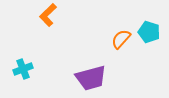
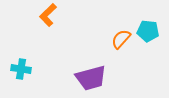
cyan pentagon: moved 1 px left, 1 px up; rotated 10 degrees counterclockwise
cyan cross: moved 2 px left; rotated 30 degrees clockwise
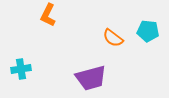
orange L-shape: rotated 20 degrees counterclockwise
orange semicircle: moved 8 px left, 1 px up; rotated 95 degrees counterclockwise
cyan cross: rotated 18 degrees counterclockwise
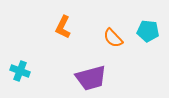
orange L-shape: moved 15 px right, 12 px down
orange semicircle: rotated 10 degrees clockwise
cyan cross: moved 1 px left, 2 px down; rotated 30 degrees clockwise
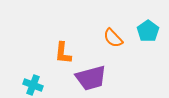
orange L-shape: moved 26 px down; rotated 20 degrees counterclockwise
cyan pentagon: rotated 30 degrees clockwise
cyan cross: moved 13 px right, 14 px down
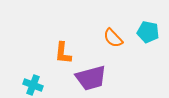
cyan pentagon: moved 1 px down; rotated 25 degrees counterclockwise
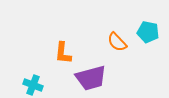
orange semicircle: moved 4 px right, 4 px down
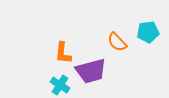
cyan pentagon: rotated 20 degrees counterclockwise
purple trapezoid: moved 7 px up
cyan cross: moved 27 px right; rotated 12 degrees clockwise
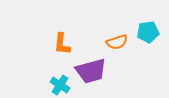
orange semicircle: rotated 65 degrees counterclockwise
orange L-shape: moved 1 px left, 9 px up
